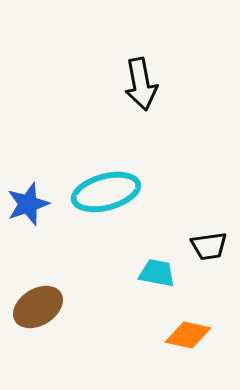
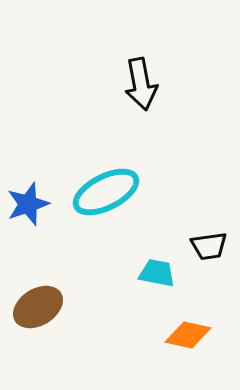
cyan ellipse: rotated 12 degrees counterclockwise
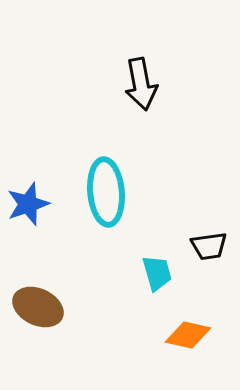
cyan ellipse: rotated 68 degrees counterclockwise
cyan trapezoid: rotated 63 degrees clockwise
brown ellipse: rotated 57 degrees clockwise
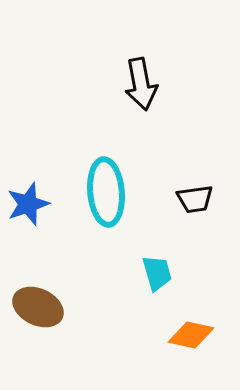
black trapezoid: moved 14 px left, 47 px up
orange diamond: moved 3 px right
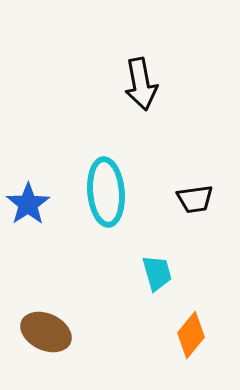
blue star: rotated 15 degrees counterclockwise
brown ellipse: moved 8 px right, 25 px down
orange diamond: rotated 63 degrees counterclockwise
